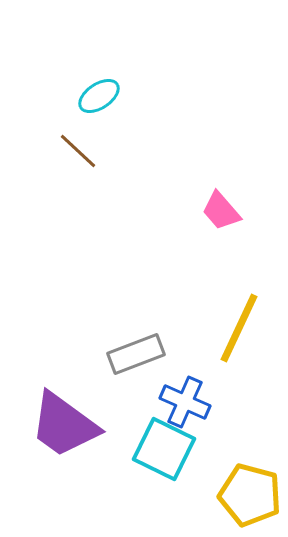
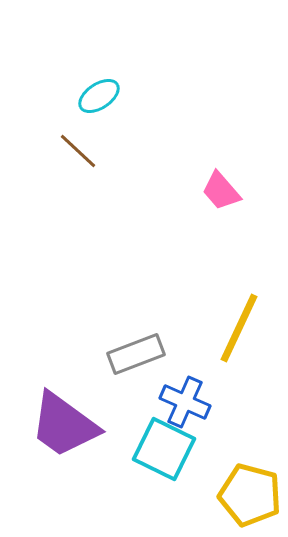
pink trapezoid: moved 20 px up
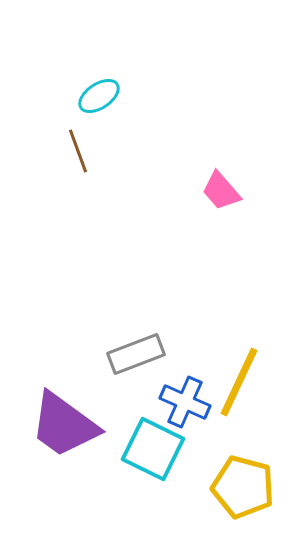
brown line: rotated 27 degrees clockwise
yellow line: moved 54 px down
cyan square: moved 11 px left
yellow pentagon: moved 7 px left, 8 px up
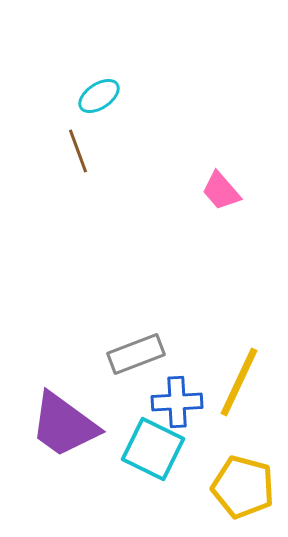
blue cross: moved 8 px left; rotated 27 degrees counterclockwise
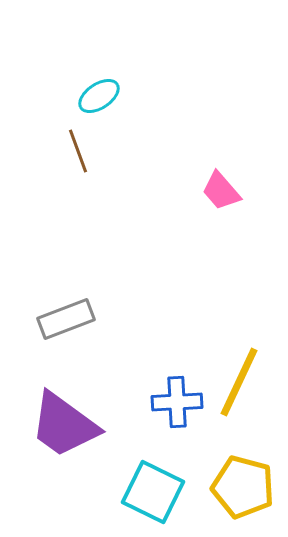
gray rectangle: moved 70 px left, 35 px up
cyan square: moved 43 px down
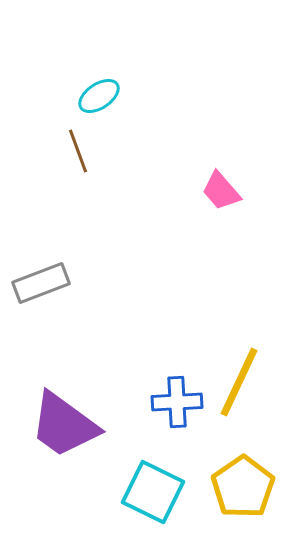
gray rectangle: moved 25 px left, 36 px up
yellow pentagon: rotated 22 degrees clockwise
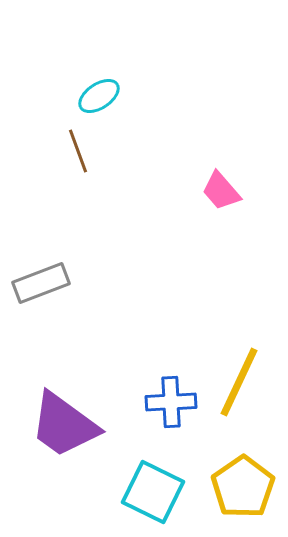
blue cross: moved 6 px left
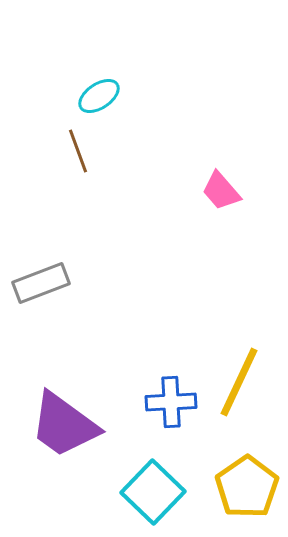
yellow pentagon: moved 4 px right
cyan square: rotated 18 degrees clockwise
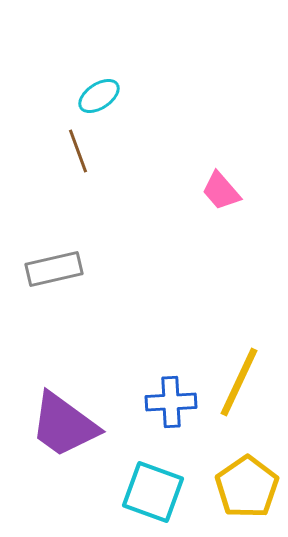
gray rectangle: moved 13 px right, 14 px up; rotated 8 degrees clockwise
cyan square: rotated 24 degrees counterclockwise
